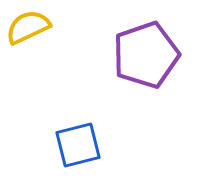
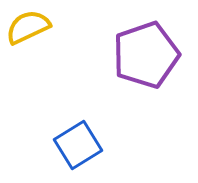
blue square: rotated 18 degrees counterclockwise
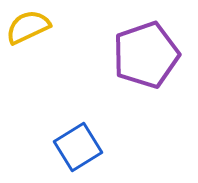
blue square: moved 2 px down
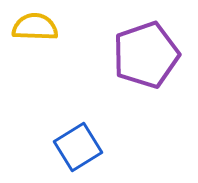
yellow semicircle: moved 7 px right; rotated 27 degrees clockwise
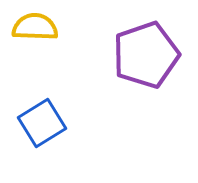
blue square: moved 36 px left, 24 px up
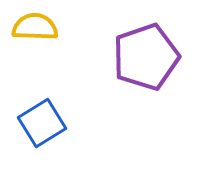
purple pentagon: moved 2 px down
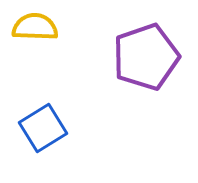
blue square: moved 1 px right, 5 px down
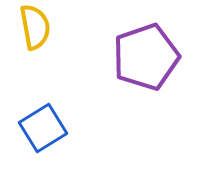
yellow semicircle: rotated 78 degrees clockwise
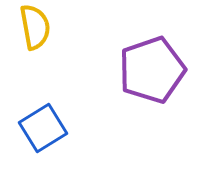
purple pentagon: moved 6 px right, 13 px down
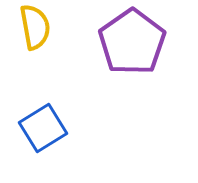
purple pentagon: moved 20 px left, 28 px up; rotated 16 degrees counterclockwise
